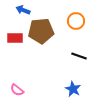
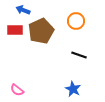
brown pentagon: rotated 20 degrees counterclockwise
red rectangle: moved 8 px up
black line: moved 1 px up
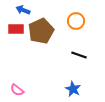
red rectangle: moved 1 px right, 1 px up
